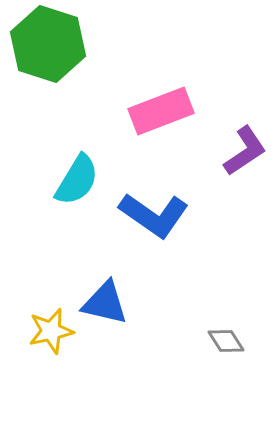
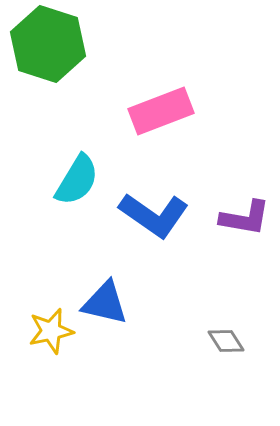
purple L-shape: moved 67 px down; rotated 44 degrees clockwise
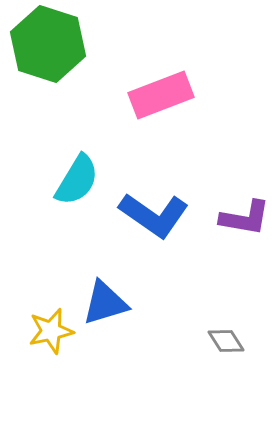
pink rectangle: moved 16 px up
blue triangle: rotated 30 degrees counterclockwise
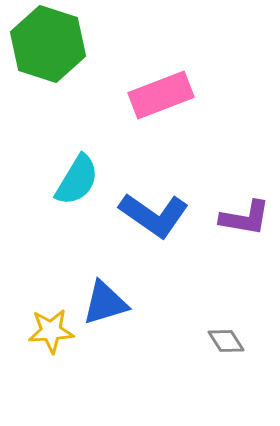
yellow star: rotated 9 degrees clockwise
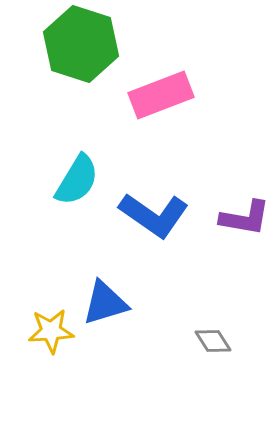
green hexagon: moved 33 px right
gray diamond: moved 13 px left
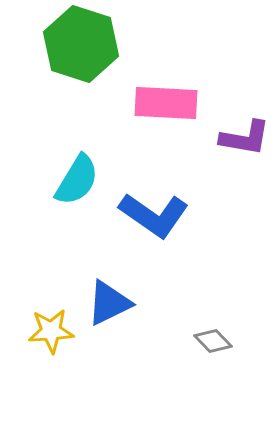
pink rectangle: moved 5 px right, 8 px down; rotated 24 degrees clockwise
purple L-shape: moved 80 px up
blue triangle: moved 4 px right; rotated 9 degrees counterclockwise
gray diamond: rotated 12 degrees counterclockwise
